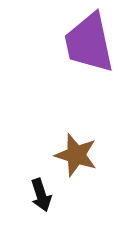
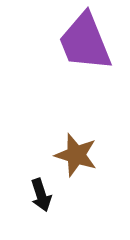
purple trapezoid: moved 4 px left, 1 px up; rotated 10 degrees counterclockwise
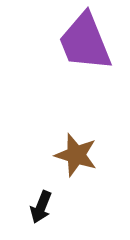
black arrow: moved 12 px down; rotated 40 degrees clockwise
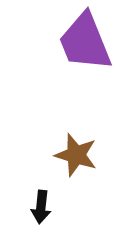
black arrow: rotated 16 degrees counterclockwise
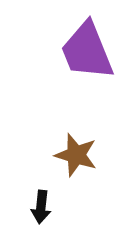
purple trapezoid: moved 2 px right, 9 px down
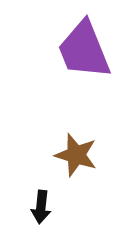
purple trapezoid: moved 3 px left, 1 px up
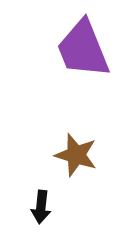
purple trapezoid: moved 1 px left, 1 px up
